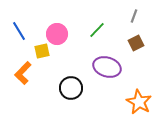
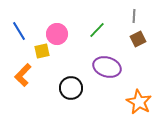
gray line: rotated 16 degrees counterclockwise
brown square: moved 2 px right, 4 px up
orange L-shape: moved 2 px down
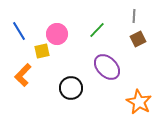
purple ellipse: rotated 28 degrees clockwise
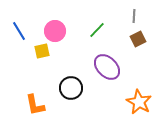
pink circle: moved 2 px left, 3 px up
orange L-shape: moved 12 px right, 30 px down; rotated 55 degrees counterclockwise
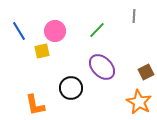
brown square: moved 8 px right, 33 px down
purple ellipse: moved 5 px left
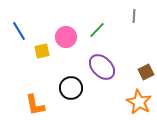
pink circle: moved 11 px right, 6 px down
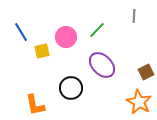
blue line: moved 2 px right, 1 px down
purple ellipse: moved 2 px up
